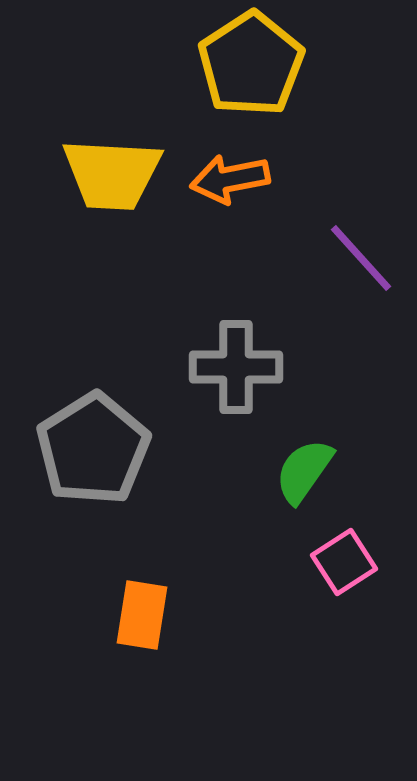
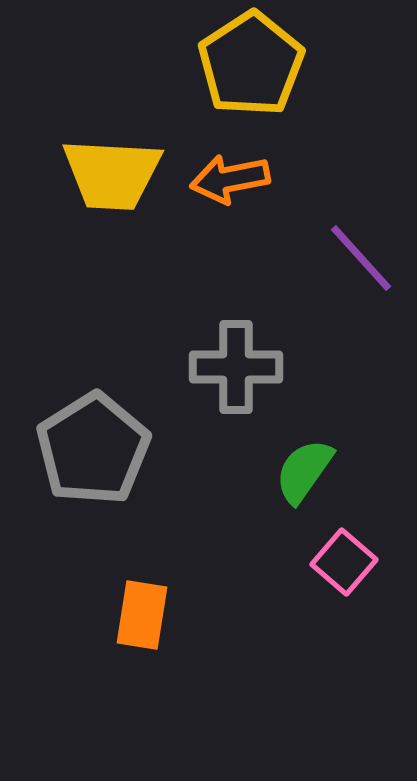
pink square: rotated 16 degrees counterclockwise
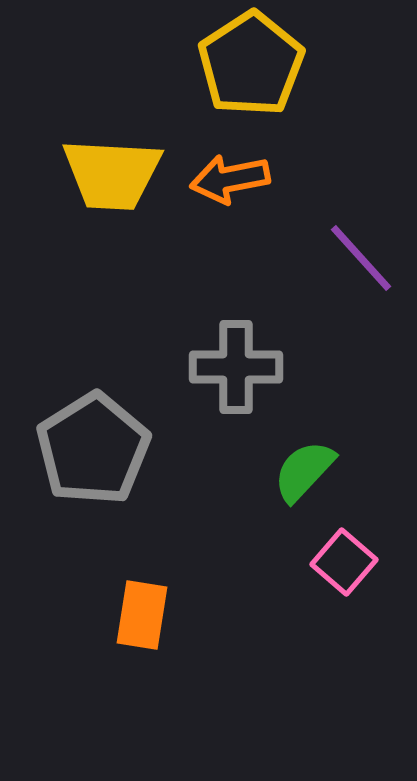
green semicircle: rotated 8 degrees clockwise
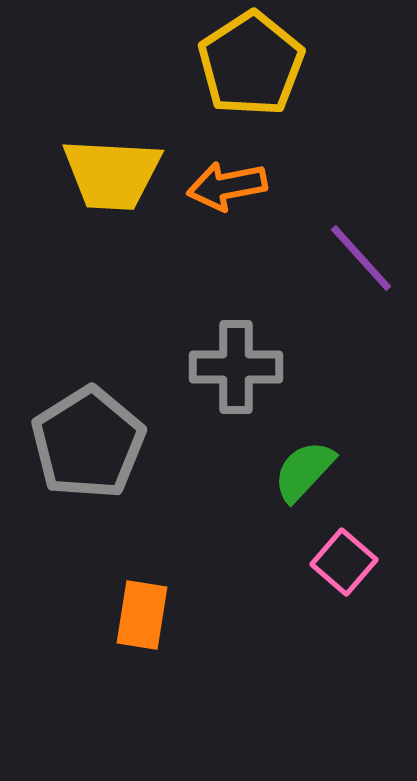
orange arrow: moved 3 px left, 7 px down
gray pentagon: moved 5 px left, 6 px up
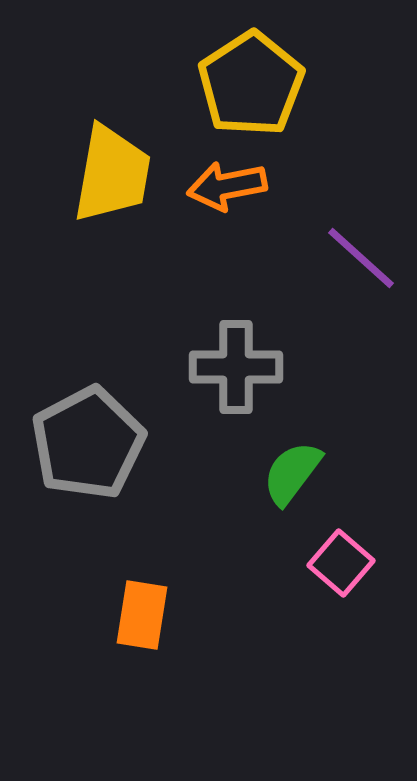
yellow pentagon: moved 20 px down
yellow trapezoid: rotated 83 degrees counterclockwise
purple line: rotated 6 degrees counterclockwise
gray pentagon: rotated 4 degrees clockwise
green semicircle: moved 12 px left, 2 px down; rotated 6 degrees counterclockwise
pink square: moved 3 px left, 1 px down
